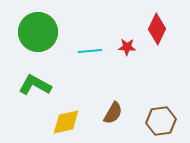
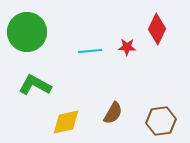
green circle: moved 11 px left
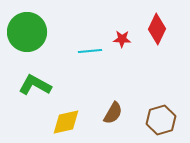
red star: moved 5 px left, 8 px up
brown hexagon: moved 1 px up; rotated 8 degrees counterclockwise
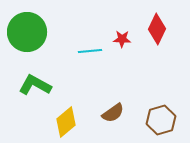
brown semicircle: rotated 25 degrees clockwise
yellow diamond: rotated 28 degrees counterclockwise
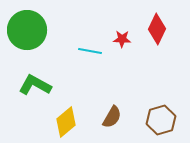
green circle: moved 2 px up
cyan line: rotated 15 degrees clockwise
brown semicircle: moved 1 px left, 4 px down; rotated 25 degrees counterclockwise
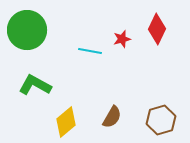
red star: rotated 18 degrees counterclockwise
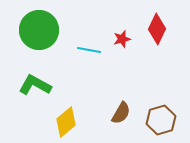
green circle: moved 12 px right
cyan line: moved 1 px left, 1 px up
brown semicircle: moved 9 px right, 4 px up
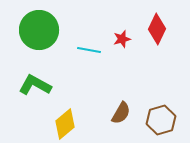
yellow diamond: moved 1 px left, 2 px down
